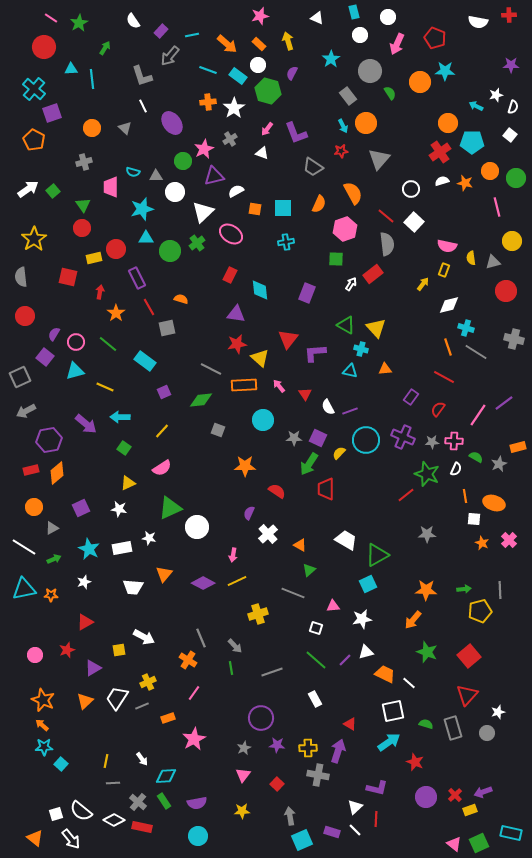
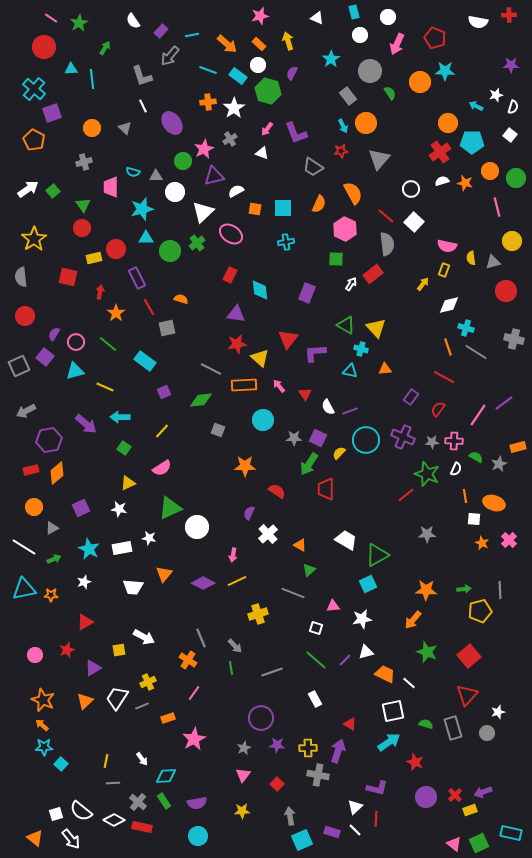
pink hexagon at (345, 229): rotated 15 degrees counterclockwise
gray square at (20, 377): moved 1 px left, 11 px up
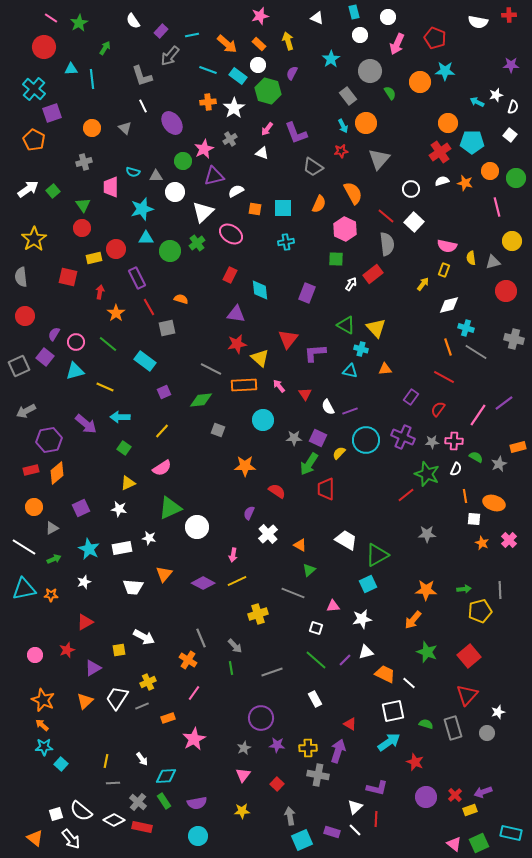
cyan arrow at (476, 106): moved 1 px right, 4 px up
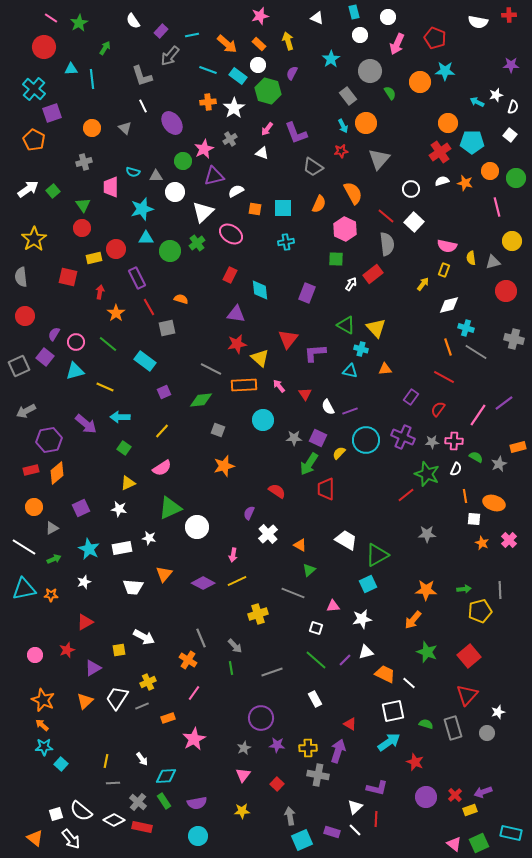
orange star at (245, 466): moved 21 px left; rotated 15 degrees counterclockwise
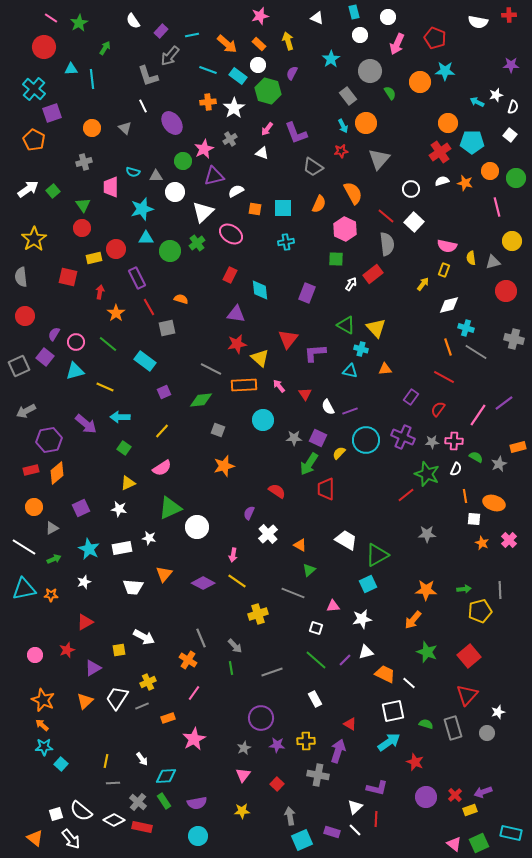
gray L-shape at (142, 76): moved 6 px right
yellow line at (237, 581): rotated 60 degrees clockwise
yellow cross at (308, 748): moved 2 px left, 7 px up
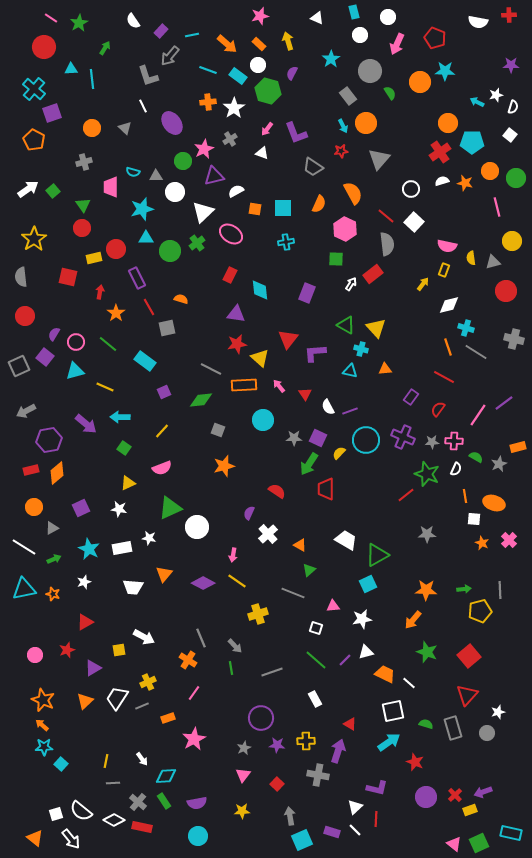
pink semicircle at (162, 468): rotated 12 degrees clockwise
orange star at (51, 595): moved 2 px right, 1 px up; rotated 16 degrees clockwise
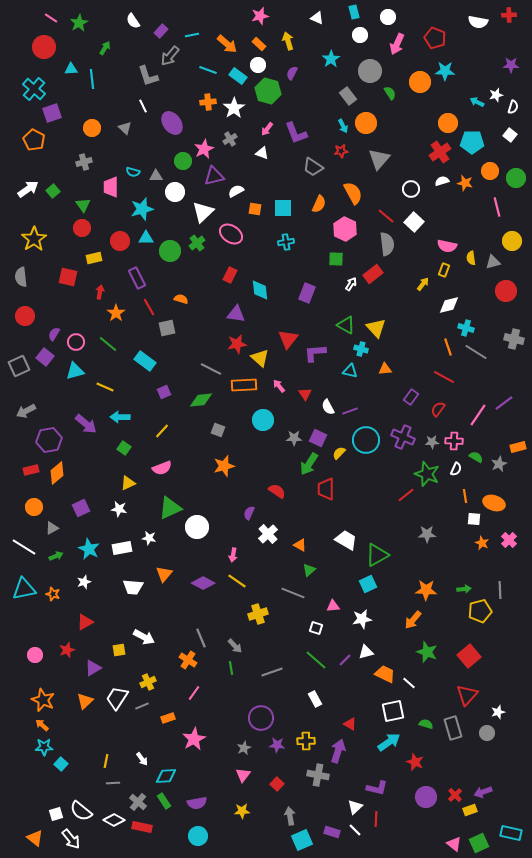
red circle at (116, 249): moved 4 px right, 8 px up
green arrow at (54, 559): moved 2 px right, 3 px up
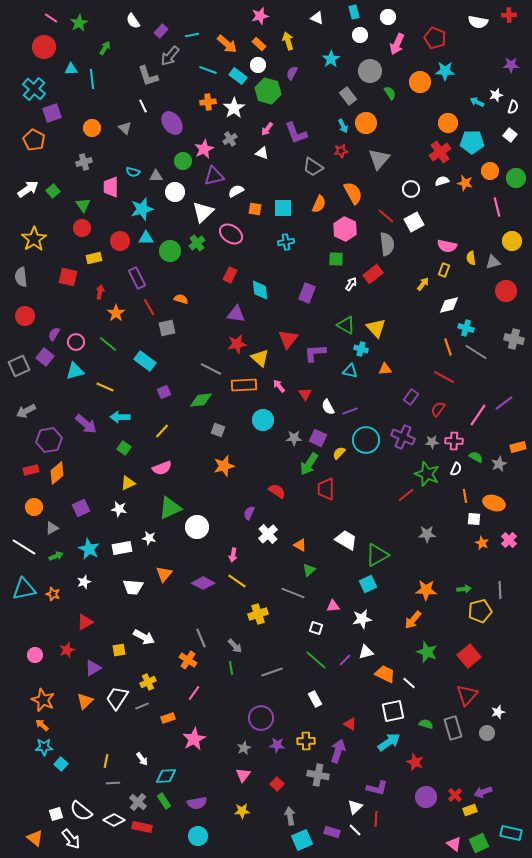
white square at (414, 222): rotated 18 degrees clockwise
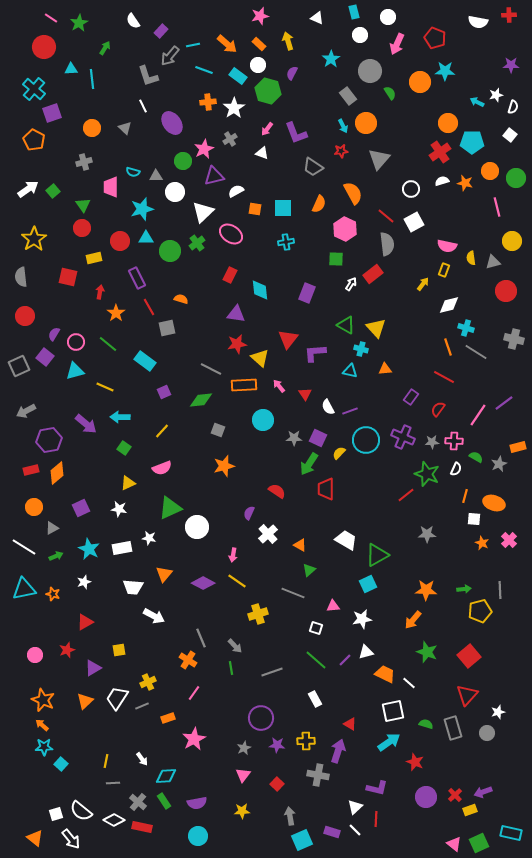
cyan line at (192, 35): moved 1 px right, 10 px down
cyan line at (208, 70): moved 4 px left
orange line at (465, 496): rotated 24 degrees clockwise
white arrow at (144, 637): moved 10 px right, 21 px up
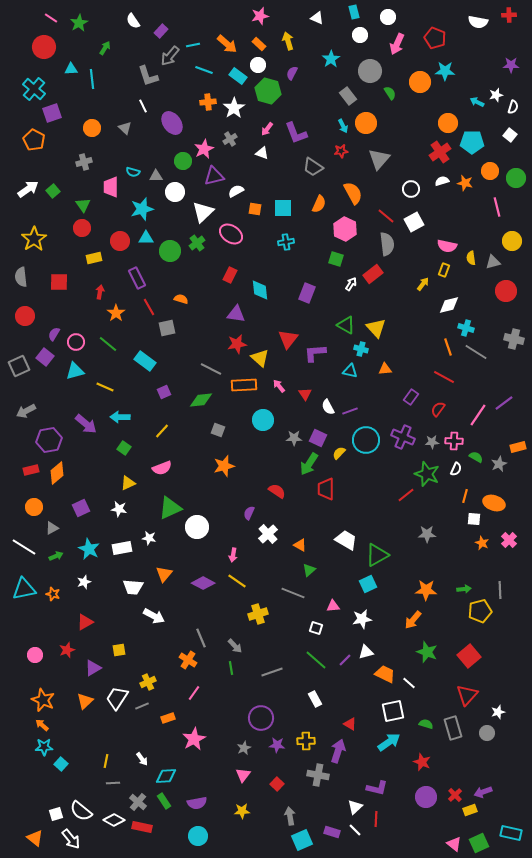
green square at (336, 259): rotated 14 degrees clockwise
red square at (68, 277): moved 9 px left, 5 px down; rotated 12 degrees counterclockwise
red star at (415, 762): moved 7 px right
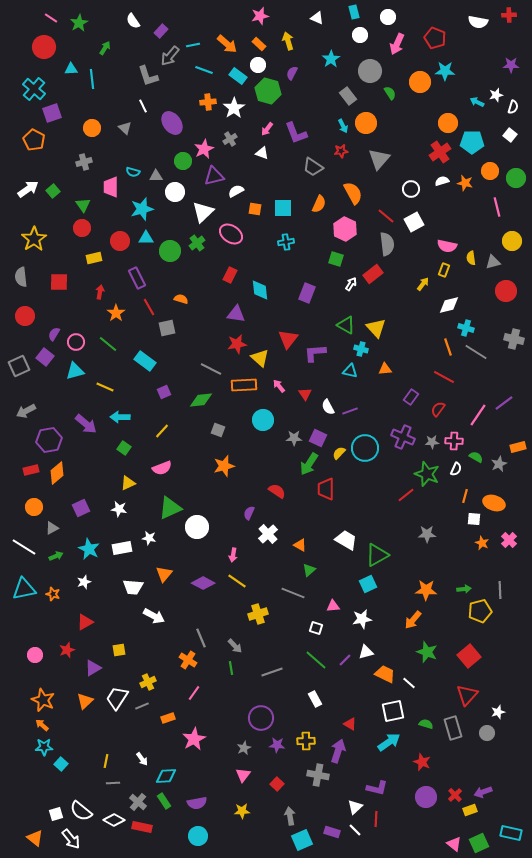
cyan circle at (366, 440): moved 1 px left, 8 px down
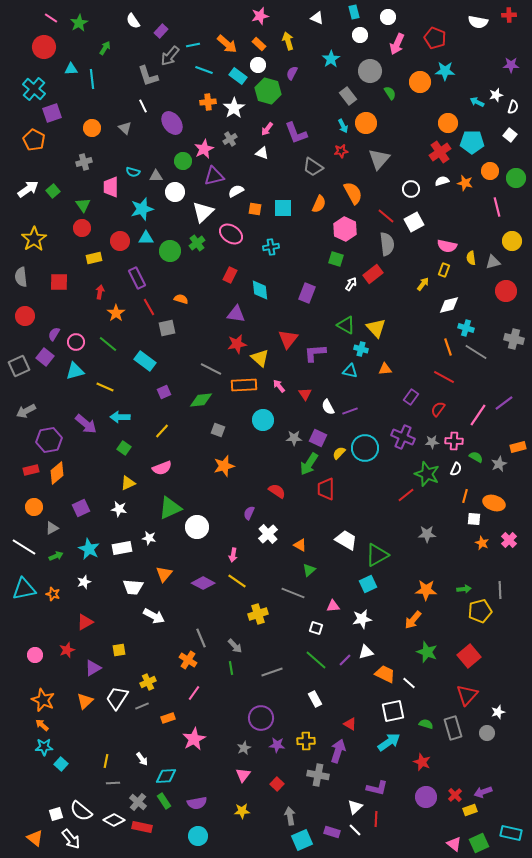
cyan cross at (286, 242): moved 15 px left, 5 px down
